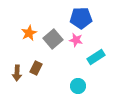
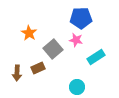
orange star: rotated 14 degrees counterclockwise
gray square: moved 10 px down
brown rectangle: moved 2 px right; rotated 40 degrees clockwise
cyan circle: moved 1 px left, 1 px down
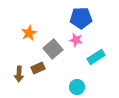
orange star: rotated 14 degrees clockwise
brown arrow: moved 2 px right, 1 px down
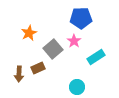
pink star: moved 2 px left, 1 px down; rotated 24 degrees clockwise
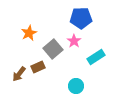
brown rectangle: moved 1 px up
brown arrow: rotated 35 degrees clockwise
cyan circle: moved 1 px left, 1 px up
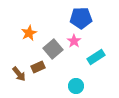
brown arrow: rotated 77 degrees counterclockwise
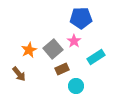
orange star: moved 17 px down
brown rectangle: moved 24 px right, 2 px down
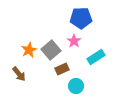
gray square: moved 2 px left, 1 px down
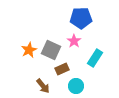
gray square: rotated 24 degrees counterclockwise
cyan rectangle: moved 1 px left, 1 px down; rotated 24 degrees counterclockwise
brown arrow: moved 24 px right, 12 px down
